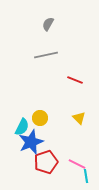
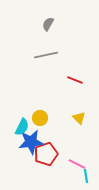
blue star: rotated 15 degrees clockwise
red pentagon: moved 8 px up
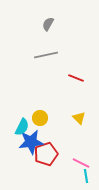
red line: moved 1 px right, 2 px up
pink line: moved 4 px right, 1 px up
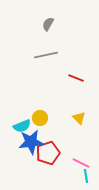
cyan semicircle: moved 1 px up; rotated 42 degrees clockwise
red pentagon: moved 2 px right, 1 px up
